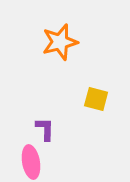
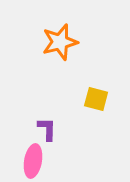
purple L-shape: moved 2 px right
pink ellipse: moved 2 px right, 1 px up; rotated 20 degrees clockwise
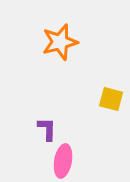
yellow square: moved 15 px right
pink ellipse: moved 30 px right
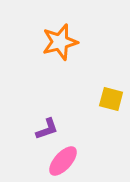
purple L-shape: rotated 70 degrees clockwise
pink ellipse: rotated 32 degrees clockwise
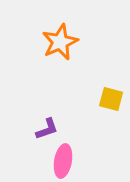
orange star: rotated 9 degrees counterclockwise
pink ellipse: rotated 32 degrees counterclockwise
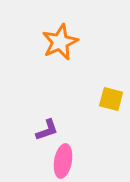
purple L-shape: moved 1 px down
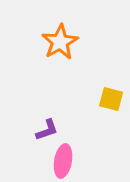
orange star: rotated 6 degrees counterclockwise
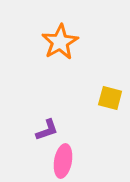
yellow square: moved 1 px left, 1 px up
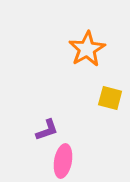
orange star: moved 27 px right, 7 px down
